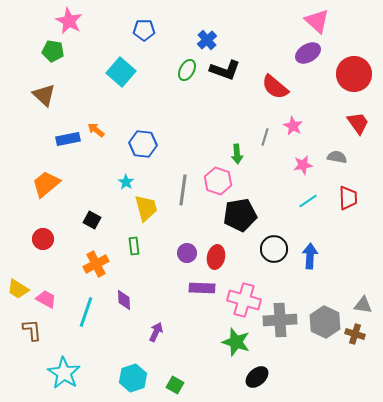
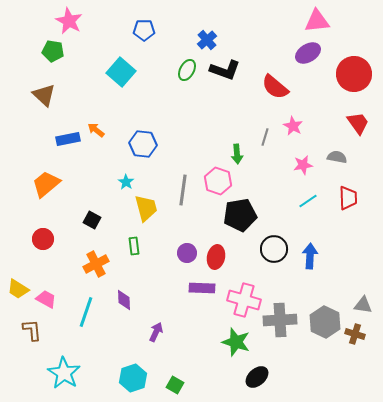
pink triangle at (317, 21): rotated 48 degrees counterclockwise
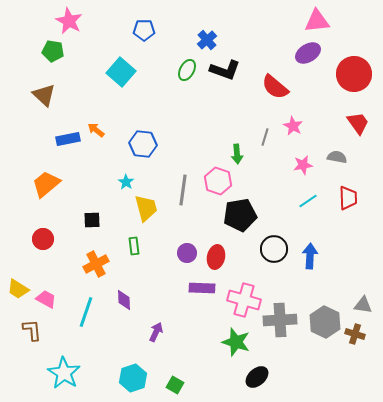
black square at (92, 220): rotated 30 degrees counterclockwise
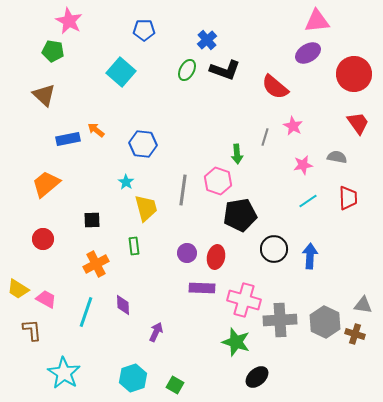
purple diamond at (124, 300): moved 1 px left, 5 px down
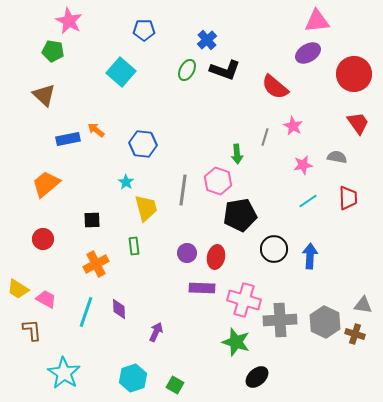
purple diamond at (123, 305): moved 4 px left, 4 px down
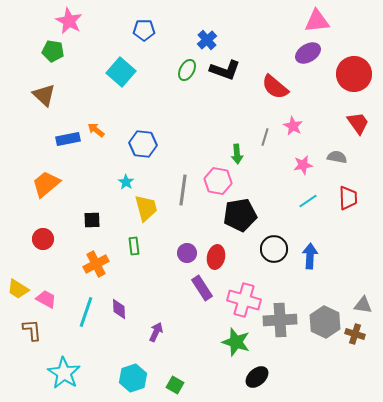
pink hexagon at (218, 181): rotated 8 degrees counterclockwise
purple rectangle at (202, 288): rotated 55 degrees clockwise
